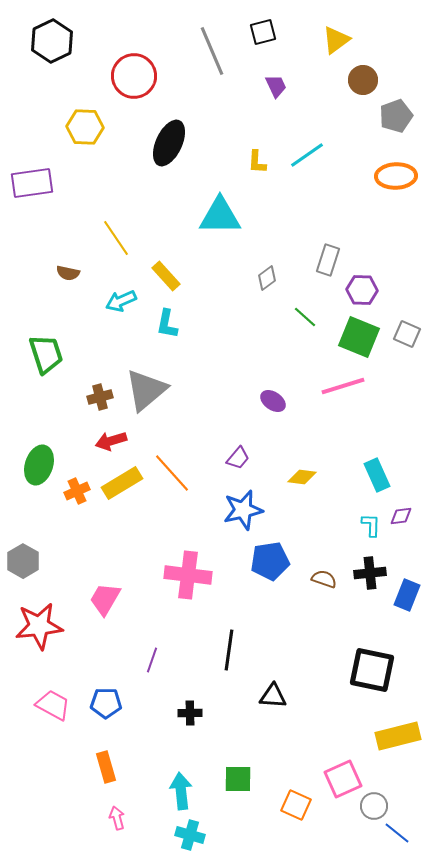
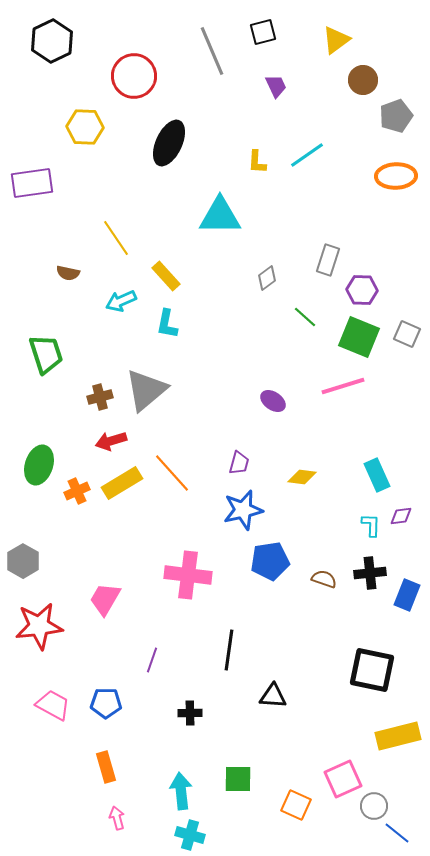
purple trapezoid at (238, 458): moved 1 px right, 5 px down; rotated 25 degrees counterclockwise
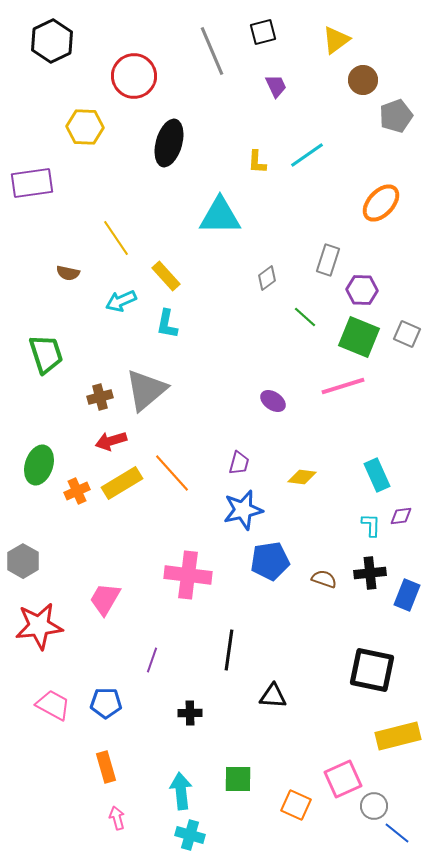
black ellipse at (169, 143): rotated 9 degrees counterclockwise
orange ellipse at (396, 176): moved 15 px left, 27 px down; rotated 45 degrees counterclockwise
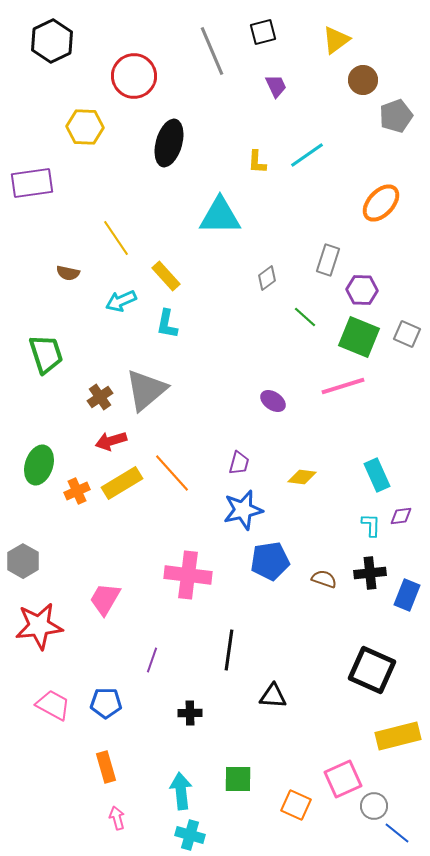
brown cross at (100, 397): rotated 20 degrees counterclockwise
black square at (372, 670): rotated 12 degrees clockwise
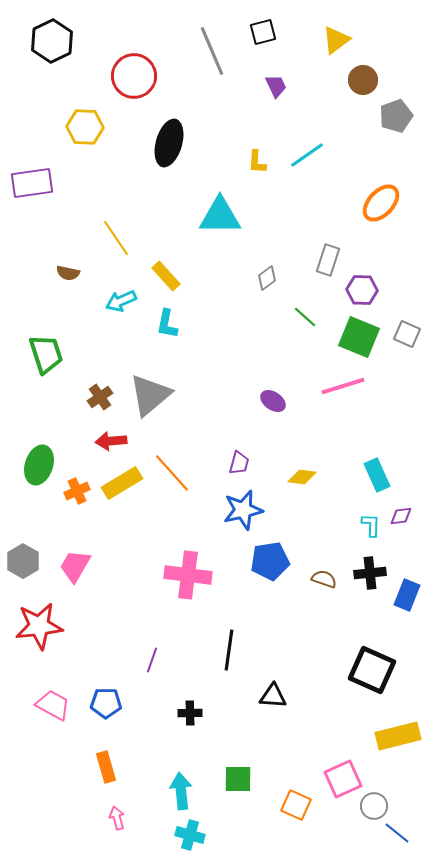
gray triangle at (146, 390): moved 4 px right, 5 px down
red arrow at (111, 441): rotated 12 degrees clockwise
pink trapezoid at (105, 599): moved 30 px left, 33 px up
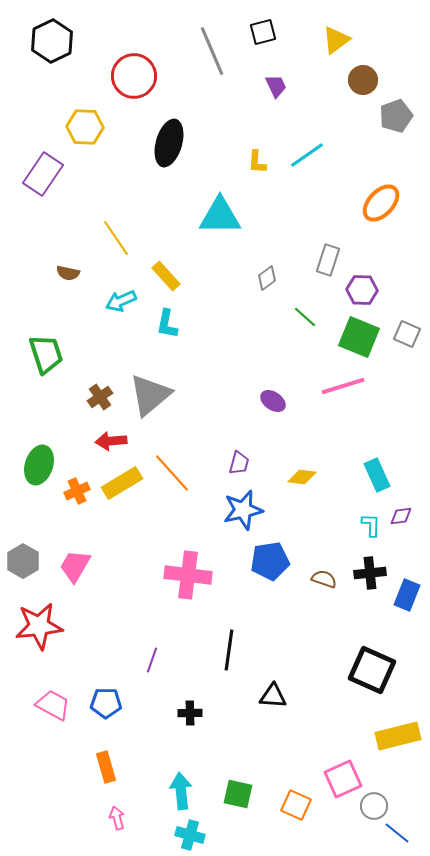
purple rectangle at (32, 183): moved 11 px right, 9 px up; rotated 48 degrees counterclockwise
green square at (238, 779): moved 15 px down; rotated 12 degrees clockwise
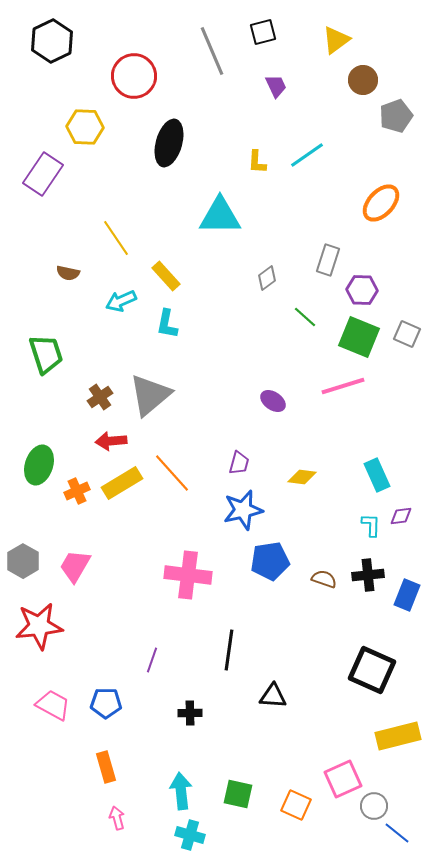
black cross at (370, 573): moved 2 px left, 2 px down
